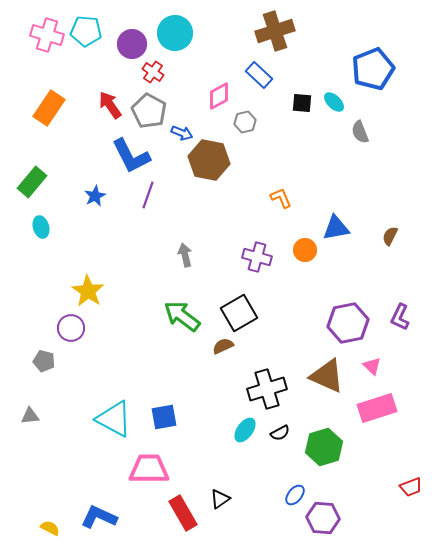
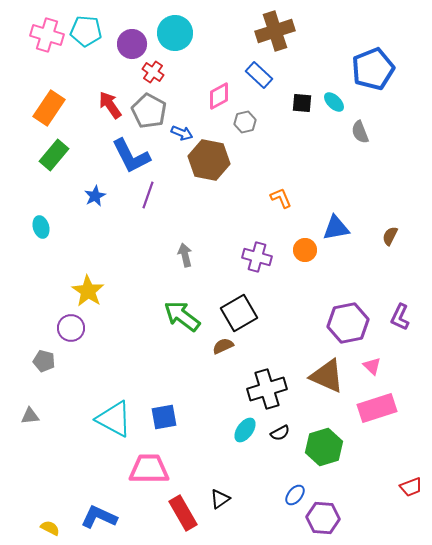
green rectangle at (32, 182): moved 22 px right, 27 px up
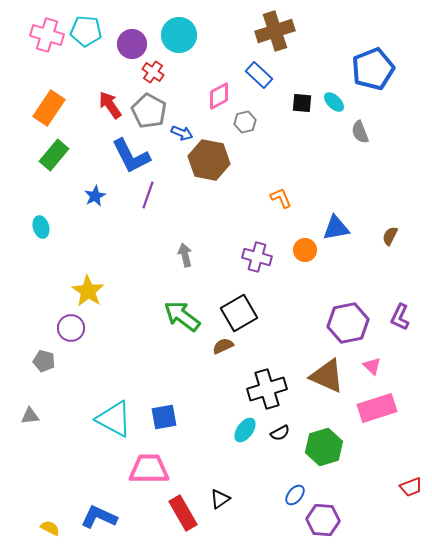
cyan circle at (175, 33): moved 4 px right, 2 px down
purple hexagon at (323, 518): moved 2 px down
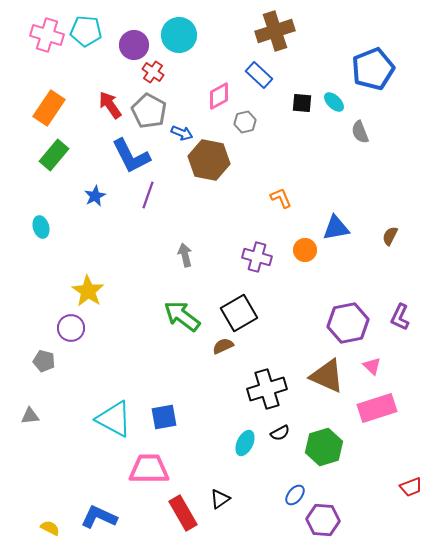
purple circle at (132, 44): moved 2 px right, 1 px down
cyan ellipse at (245, 430): moved 13 px down; rotated 10 degrees counterclockwise
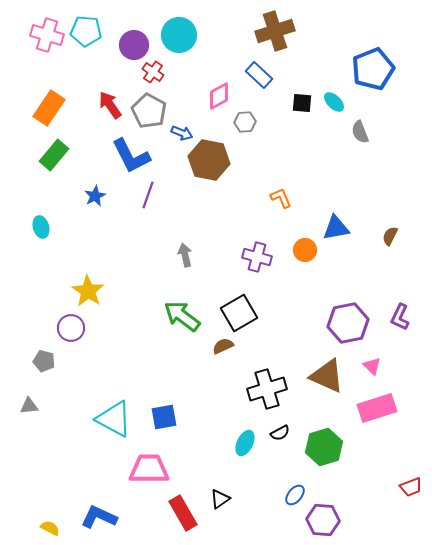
gray hexagon at (245, 122): rotated 10 degrees clockwise
gray triangle at (30, 416): moved 1 px left, 10 px up
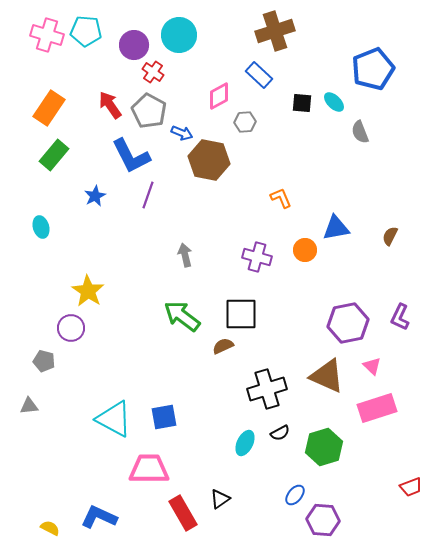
black square at (239, 313): moved 2 px right, 1 px down; rotated 30 degrees clockwise
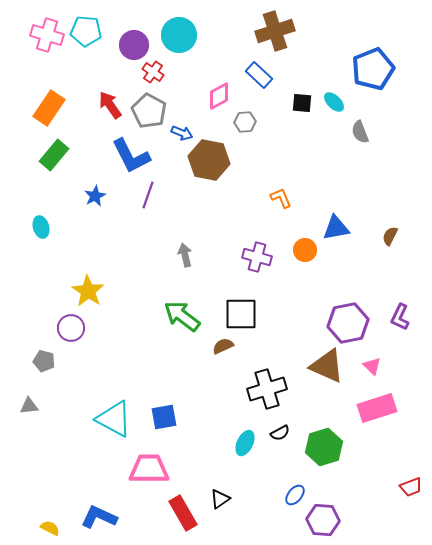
brown triangle at (327, 376): moved 10 px up
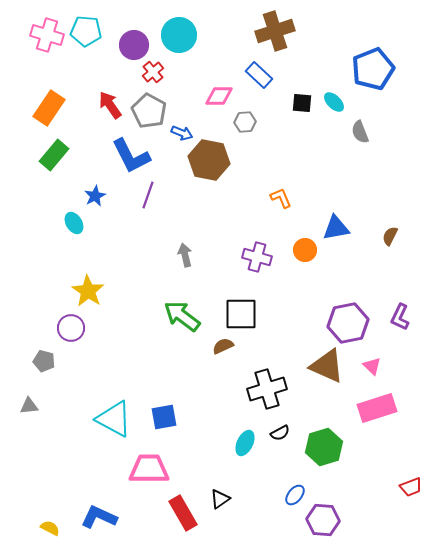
red cross at (153, 72): rotated 15 degrees clockwise
pink diamond at (219, 96): rotated 28 degrees clockwise
cyan ellipse at (41, 227): moved 33 px right, 4 px up; rotated 15 degrees counterclockwise
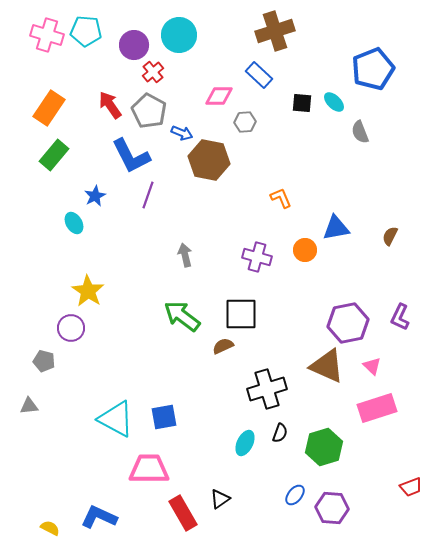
cyan triangle at (114, 419): moved 2 px right
black semicircle at (280, 433): rotated 42 degrees counterclockwise
purple hexagon at (323, 520): moved 9 px right, 12 px up
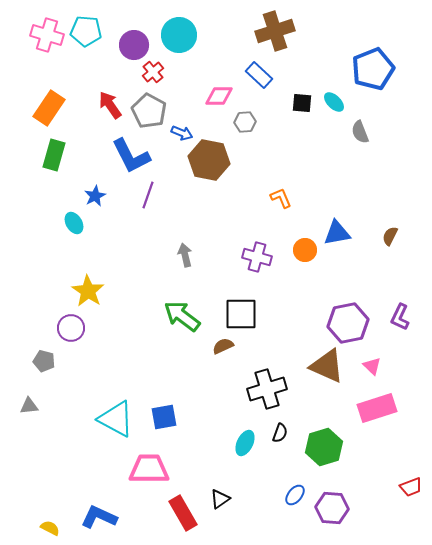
green rectangle at (54, 155): rotated 24 degrees counterclockwise
blue triangle at (336, 228): moved 1 px right, 5 px down
